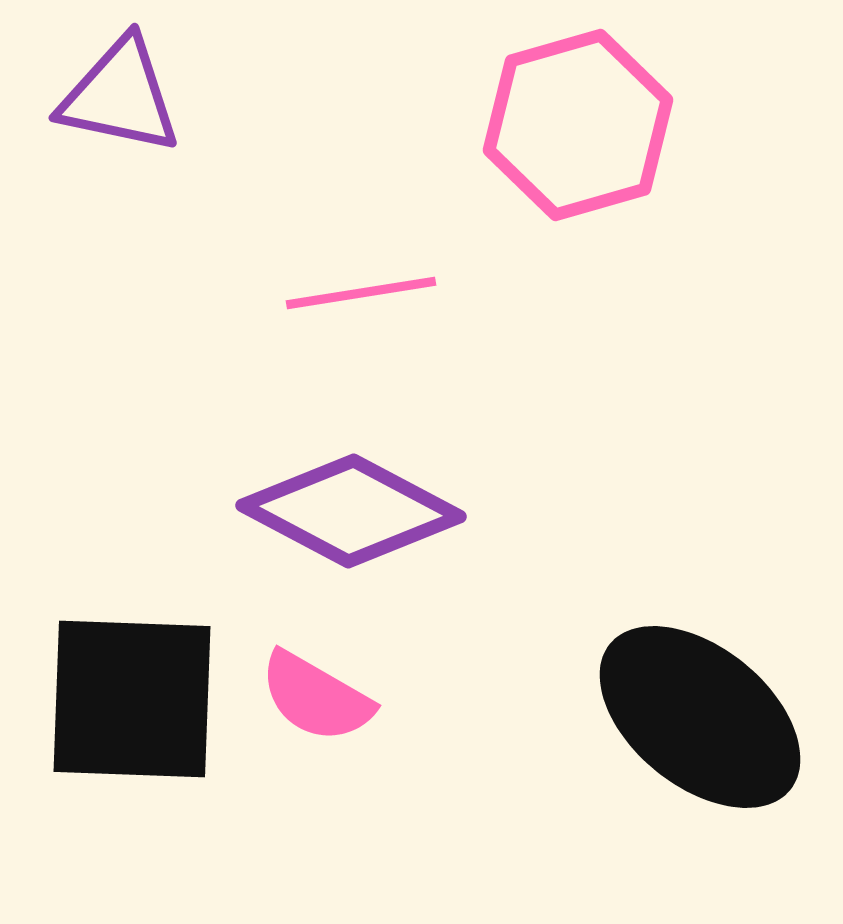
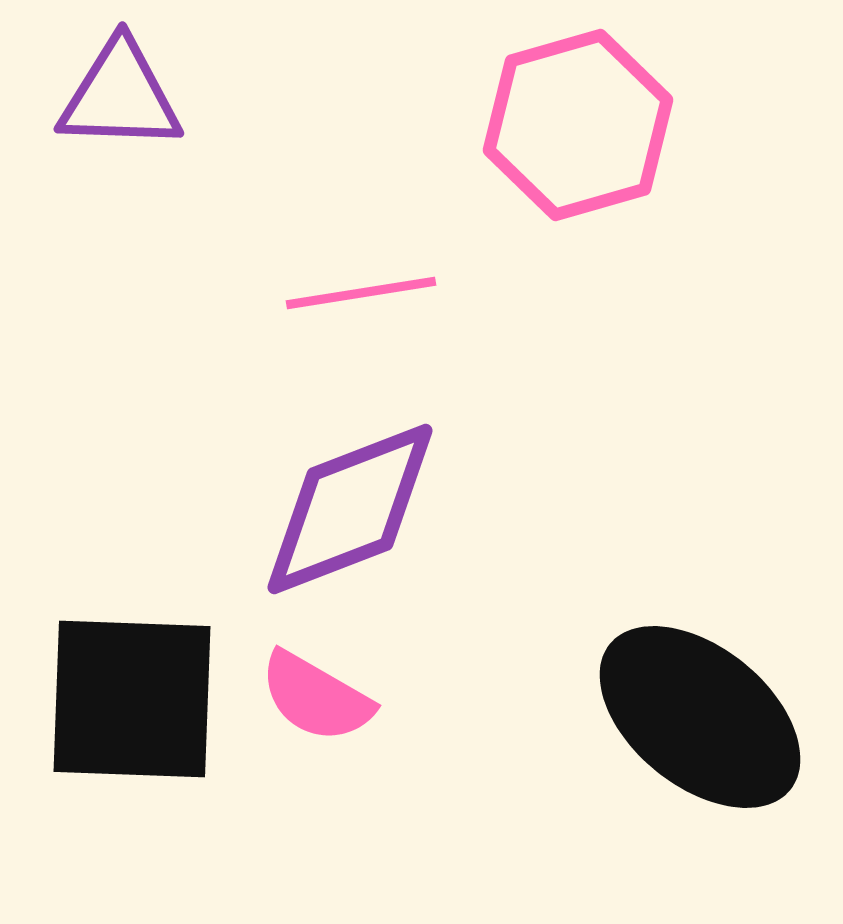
purple triangle: rotated 10 degrees counterclockwise
purple diamond: moved 1 px left, 2 px up; rotated 49 degrees counterclockwise
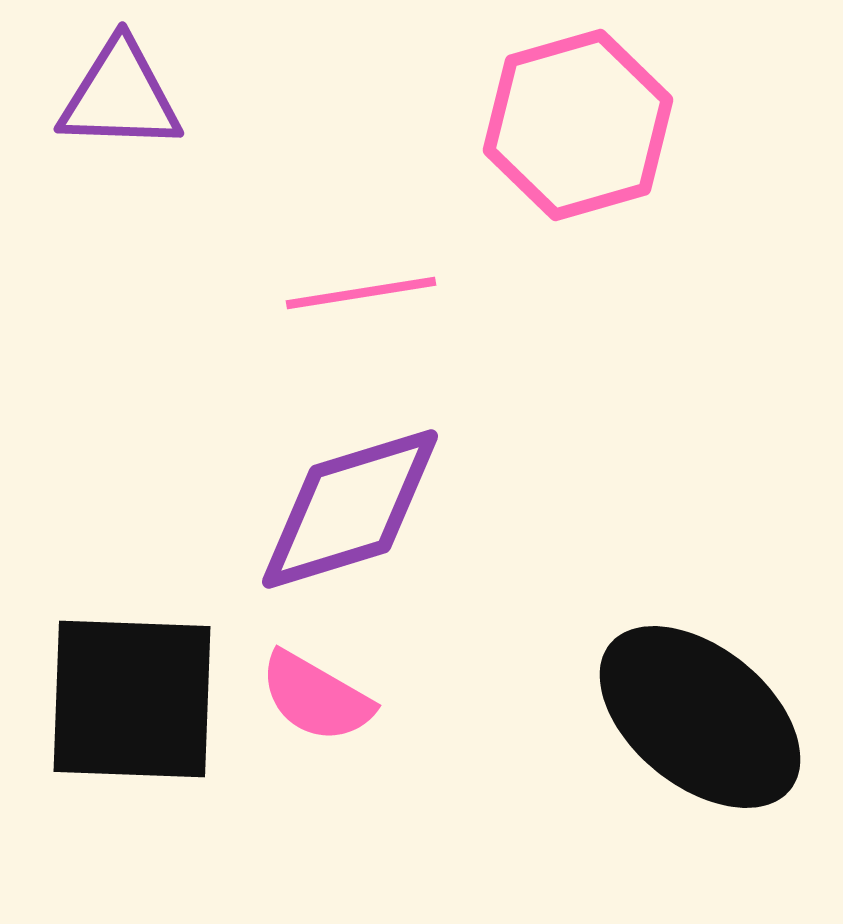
purple diamond: rotated 4 degrees clockwise
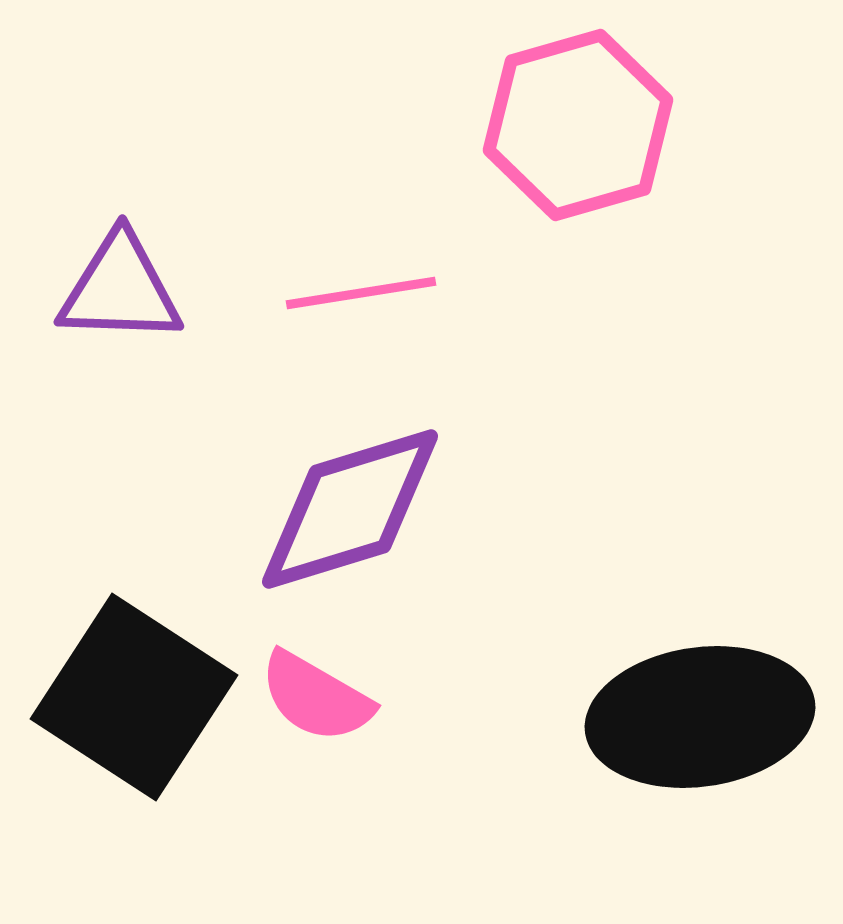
purple triangle: moved 193 px down
black square: moved 2 px right, 2 px up; rotated 31 degrees clockwise
black ellipse: rotated 47 degrees counterclockwise
